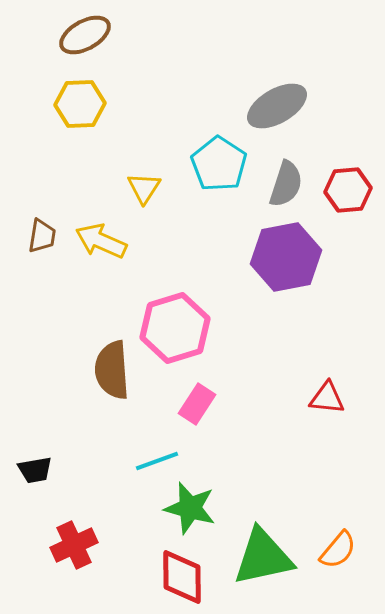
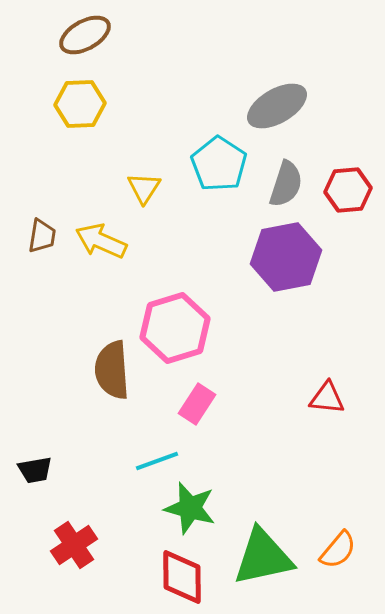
red cross: rotated 9 degrees counterclockwise
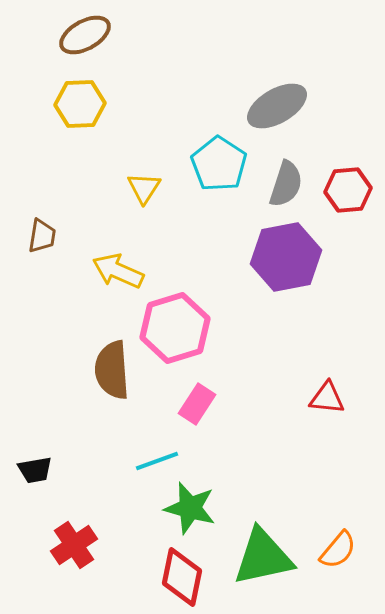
yellow arrow: moved 17 px right, 30 px down
red diamond: rotated 12 degrees clockwise
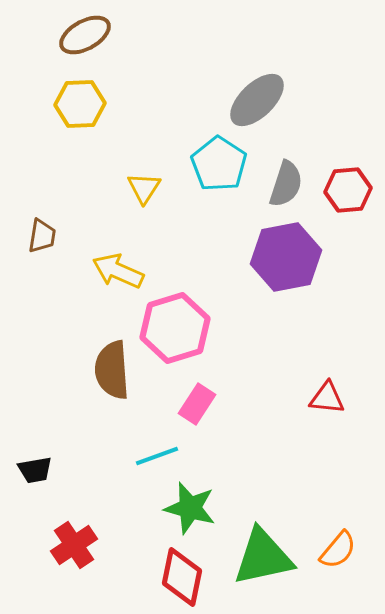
gray ellipse: moved 20 px left, 6 px up; rotated 14 degrees counterclockwise
cyan line: moved 5 px up
